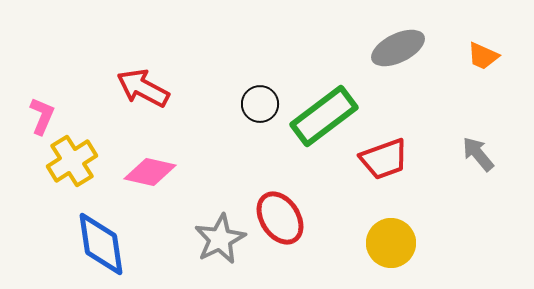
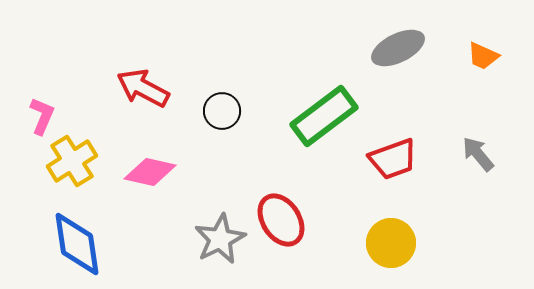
black circle: moved 38 px left, 7 px down
red trapezoid: moved 9 px right
red ellipse: moved 1 px right, 2 px down
blue diamond: moved 24 px left
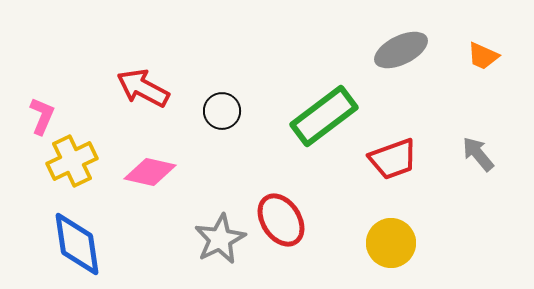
gray ellipse: moved 3 px right, 2 px down
yellow cross: rotated 6 degrees clockwise
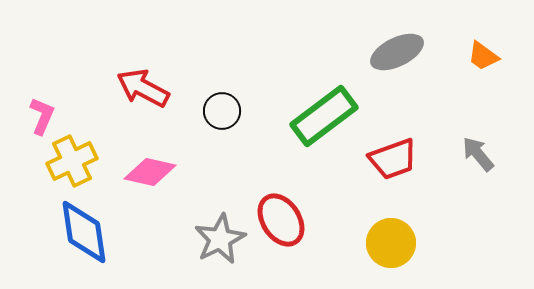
gray ellipse: moved 4 px left, 2 px down
orange trapezoid: rotated 12 degrees clockwise
blue diamond: moved 7 px right, 12 px up
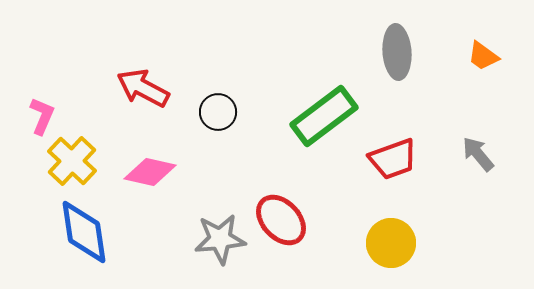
gray ellipse: rotated 68 degrees counterclockwise
black circle: moved 4 px left, 1 px down
yellow cross: rotated 21 degrees counterclockwise
red ellipse: rotated 10 degrees counterclockwise
gray star: rotated 21 degrees clockwise
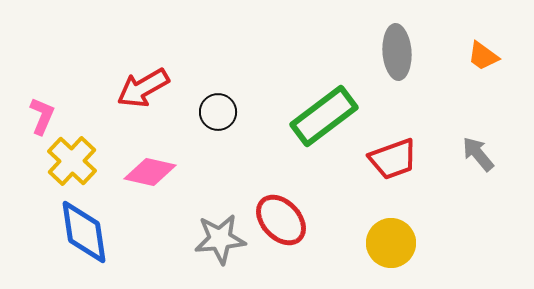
red arrow: rotated 58 degrees counterclockwise
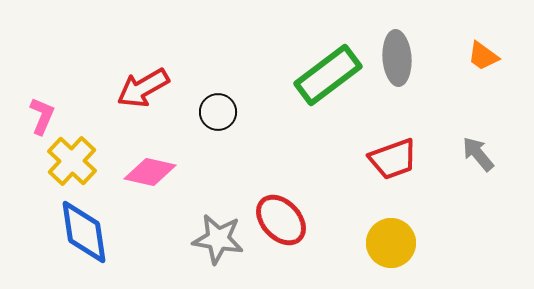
gray ellipse: moved 6 px down
green rectangle: moved 4 px right, 41 px up
gray star: moved 2 px left; rotated 15 degrees clockwise
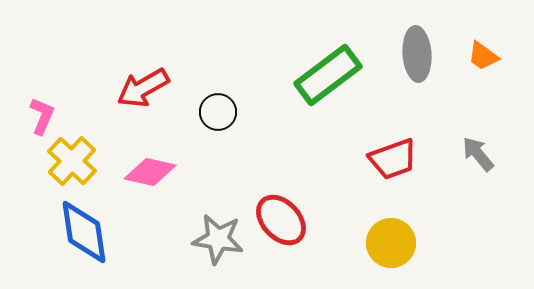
gray ellipse: moved 20 px right, 4 px up
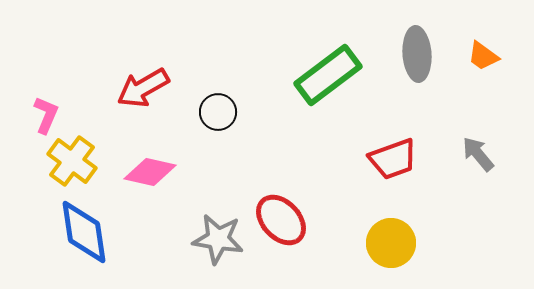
pink L-shape: moved 4 px right, 1 px up
yellow cross: rotated 6 degrees counterclockwise
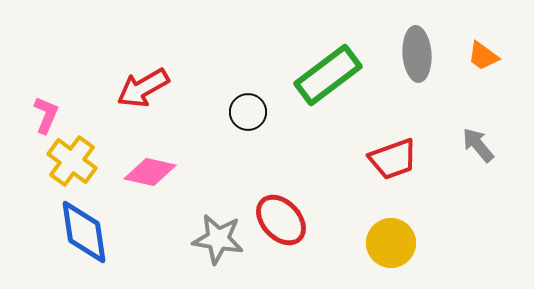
black circle: moved 30 px right
gray arrow: moved 9 px up
